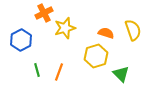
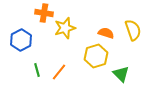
orange cross: rotated 36 degrees clockwise
orange line: rotated 18 degrees clockwise
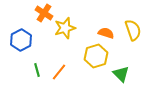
orange cross: rotated 24 degrees clockwise
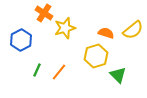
yellow semicircle: rotated 70 degrees clockwise
green line: rotated 40 degrees clockwise
green triangle: moved 3 px left, 1 px down
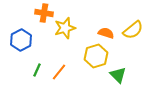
orange cross: rotated 24 degrees counterclockwise
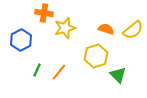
orange semicircle: moved 4 px up
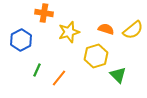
yellow star: moved 4 px right, 4 px down
orange line: moved 6 px down
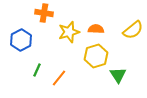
orange semicircle: moved 10 px left; rotated 14 degrees counterclockwise
green triangle: rotated 12 degrees clockwise
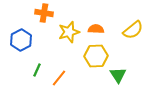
yellow hexagon: rotated 15 degrees clockwise
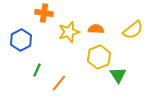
yellow hexagon: moved 3 px right, 1 px down; rotated 20 degrees counterclockwise
orange line: moved 5 px down
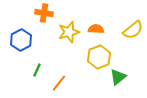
green triangle: moved 2 px down; rotated 24 degrees clockwise
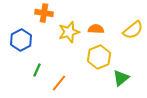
green triangle: moved 3 px right, 1 px down
